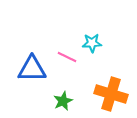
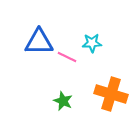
blue triangle: moved 7 px right, 27 px up
green star: rotated 24 degrees counterclockwise
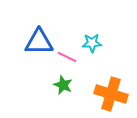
green star: moved 16 px up
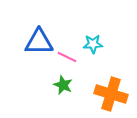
cyan star: moved 1 px right, 1 px down
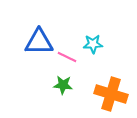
green star: rotated 18 degrees counterclockwise
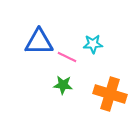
orange cross: moved 1 px left
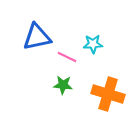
blue triangle: moved 2 px left, 5 px up; rotated 12 degrees counterclockwise
orange cross: moved 2 px left
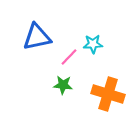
pink line: moved 2 px right; rotated 72 degrees counterclockwise
